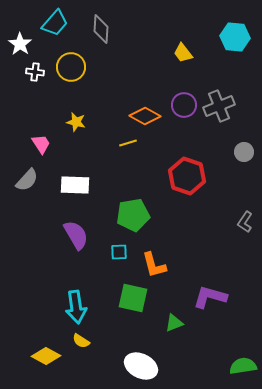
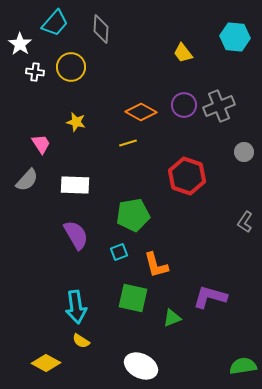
orange diamond: moved 4 px left, 4 px up
cyan square: rotated 18 degrees counterclockwise
orange L-shape: moved 2 px right
green triangle: moved 2 px left, 5 px up
yellow diamond: moved 7 px down
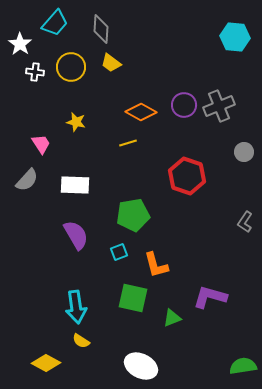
yellow trapezoid: moved 72 px left, 10 px down; rotated 15 degrees counterclockwise
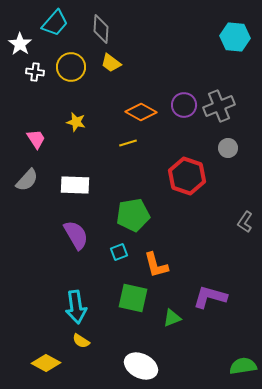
pink trapezoid: moved 5 px left, 5 px up
gray circle: moved 16 px left, 4 px up
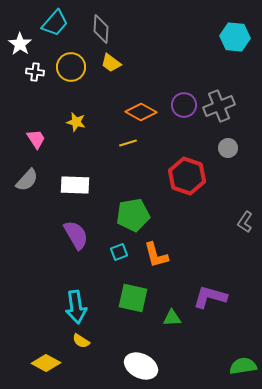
orange L-shape: moved 10 px up
green triangle: rotated 18 degrees clockwise
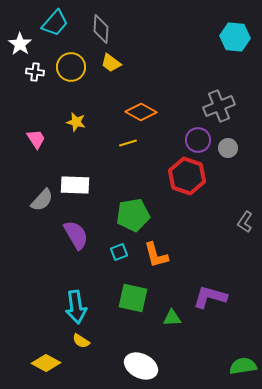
purple circle: moved 14 px right, 35 px down
gray semicircle: moved 15 px right, 20 px down
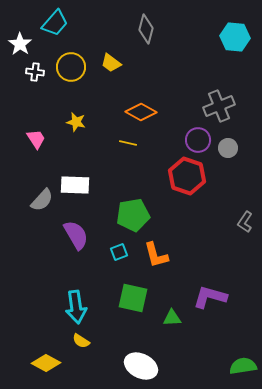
gray diamond: moved 45 px right; rotated 12 degrees clockwise
yellow line: rotated 30 degrees clockwise
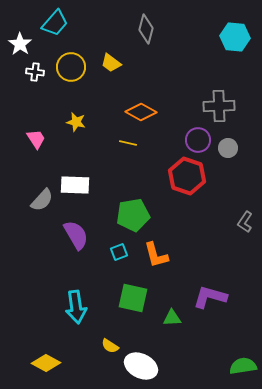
gray cross: rotated 20 degrees clockwise
yellow semicircle: moved 29 px right, 5 px down
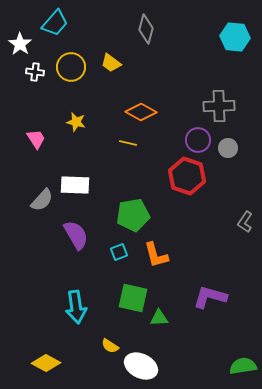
green triangle: moved 13 px left
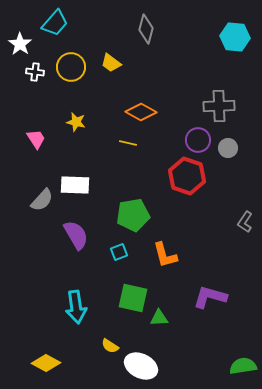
orange L-shape: moved 9 px right
